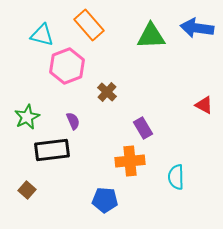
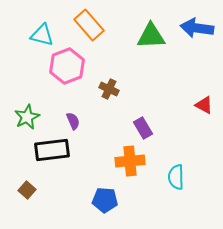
brown cross: moved 2 px right, 3 px up; rotated 18 degrees counterclockwise
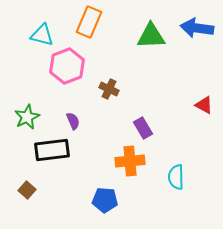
orange rectangle: moved 3 px up; rotated 64 degrees clockwise
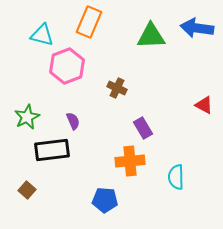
brown cross: moved 8 px right, 1 px up
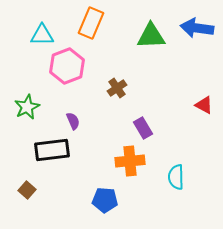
orange rectangle: moved 2 px right, 1 px down
cyan triangle: rotated 15 degrees counterclockwise
brown cross: rotated 30 degrees clockwise
green star: moved 10 px up
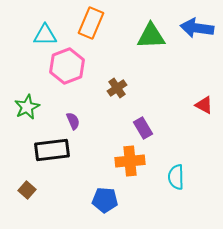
cyan triangle: moved 3 px right
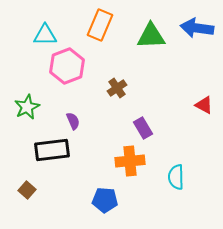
orange rectangle: moved 9 px right, 2 px down
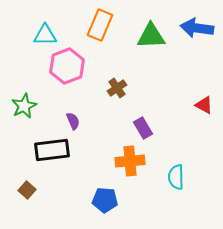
green star: moved 3 px left, 1 px up
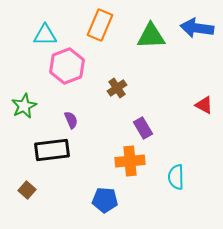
purple semicircle: moved 2 px left, 1 px up
